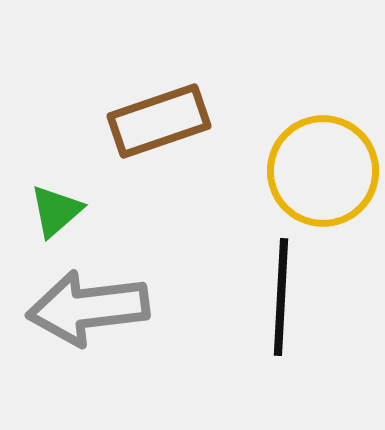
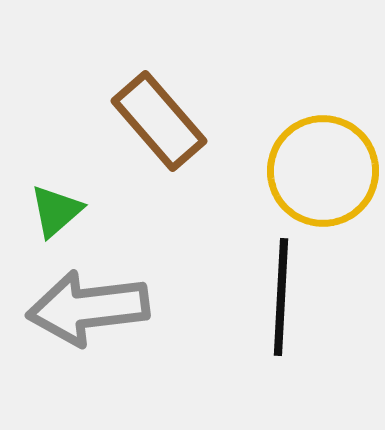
brown rectangle: rotated 68 degrees clockwise
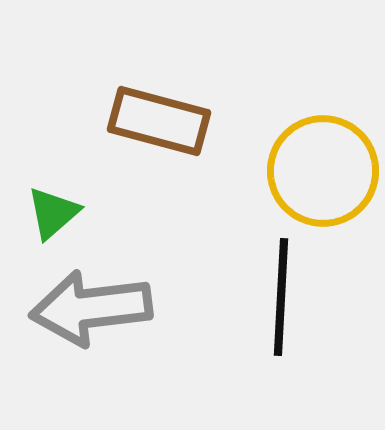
brown rectangle: rotated 34 degrees counterclockwise
green triangle: moved 3 px left, 2 px down
gray arrow: moved 3 px right
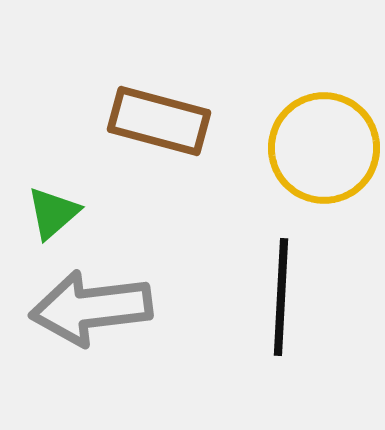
yellow circle: moved 1 px right, 23 px up
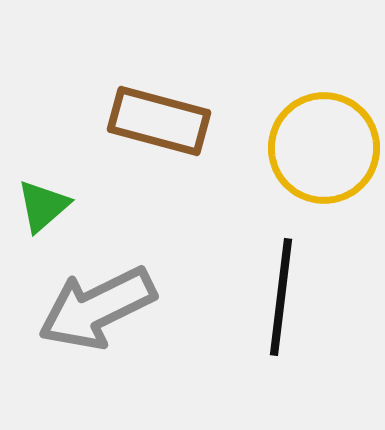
green triangle: moved 10 px left, 7 px up
black line: rotated 4 degrees clockwise
gray arrow: moved 6 px right; rotated 19 degrees counterclockwise
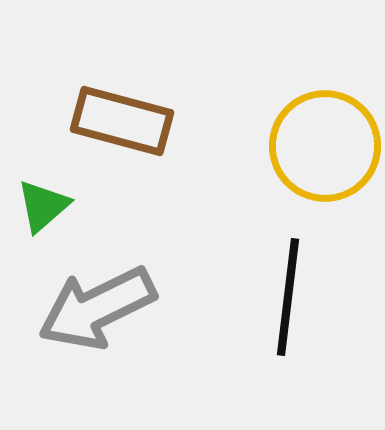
brown rectangle: moved 37 px left
yellow circle: moved 1 px right, 2 px up
black line: moved 7 px right
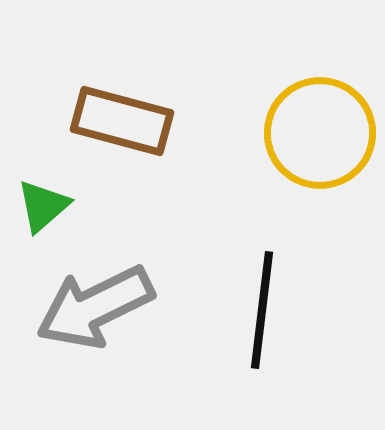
yellow circle: moved 5 px left, 13 px up
black line: moved 26 px left, 13 px down
gray arrow: moved 2 px left, 1 px up
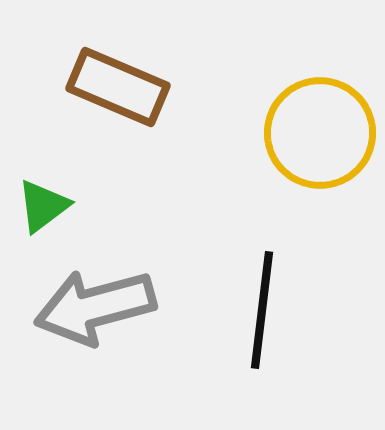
brown rectangle: moved 4 px left, 34 px up; rotated 8 degrees clockwise
green triangle: rotated 4 degrees clockwise
gray arrow: rotated 11 degrees clockwise
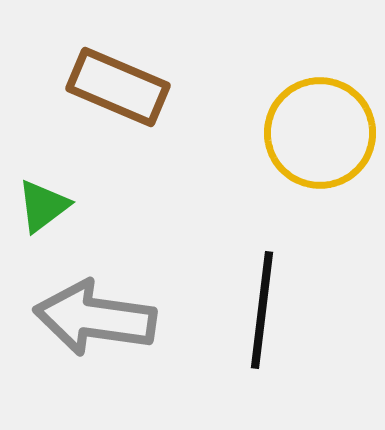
gray arrow: moved 11 px down; rotated 23 degrees clockwise
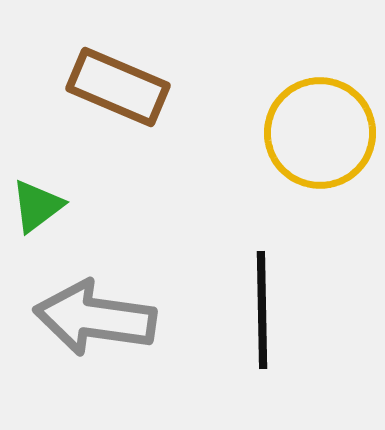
green triangle: moved 6 px left
black line: rotated 8 degrees counterclockwise
